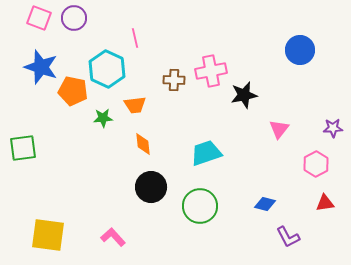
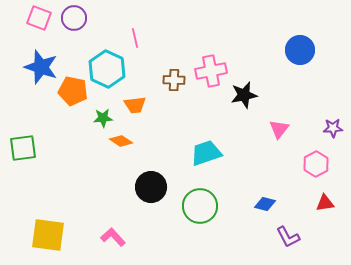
orange diamond: moved 22 px left, 3 px up; rotated 50 degrees counterclockwise
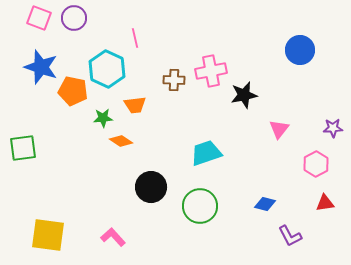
purple L-shape: moved 2 px right, 1 px up
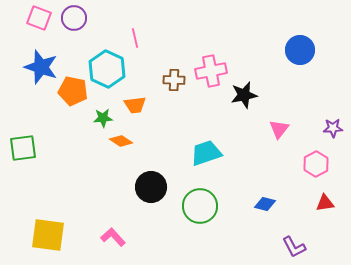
purple L-shape: moved 4 px right, 11 px down
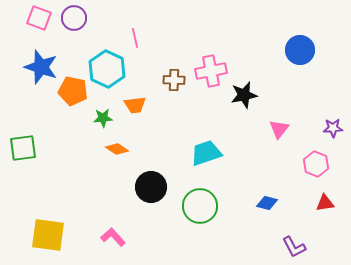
orange diamond: moved 4 px left, 8 px down
pink hexagon: rotated 10 degrees counterclockwise
blue diamond: moved 2 px right, 1 px up
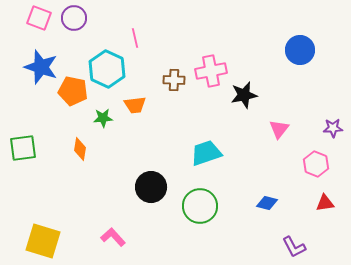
orange diamond: moved 37 px left; rotated 65 degrees clockwise
yellow square: moved 5 px left, 6 px down; rotated 9 degrees clockwise
